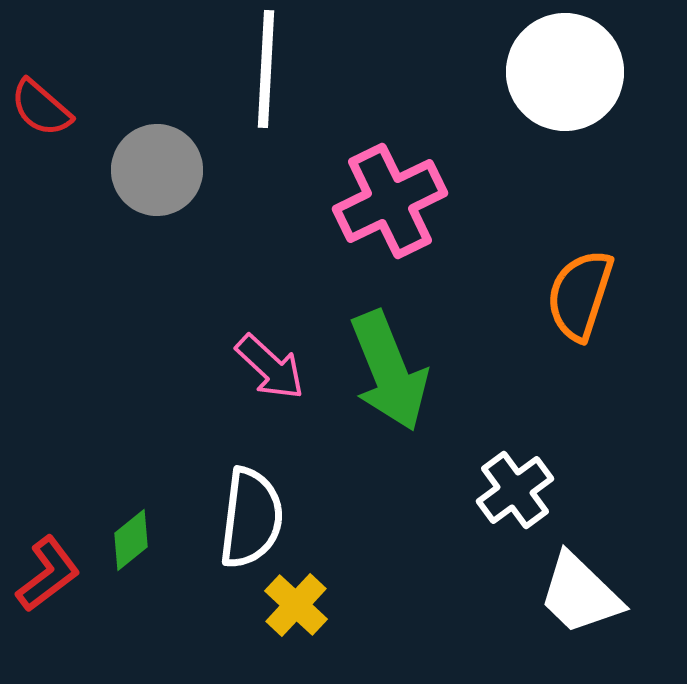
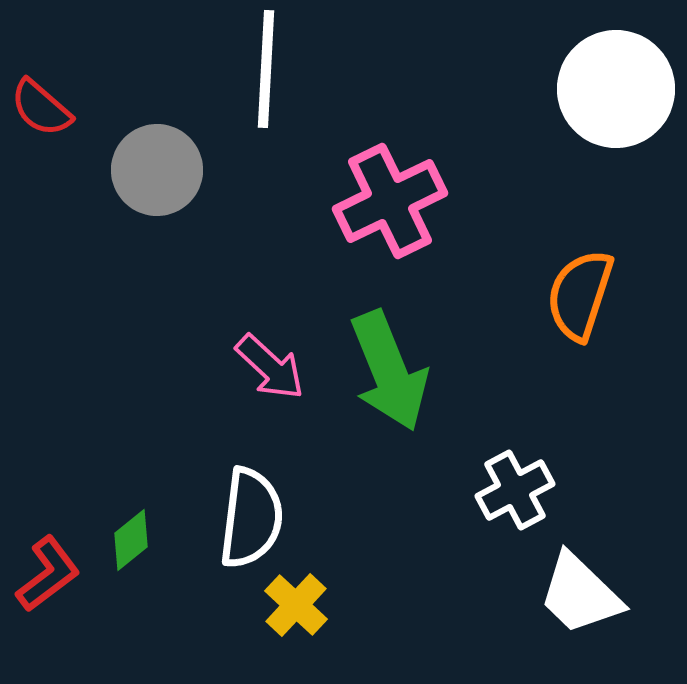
white circle: moved 51 px right, 17 px down
white cross: rotated 8 degrees clockwise
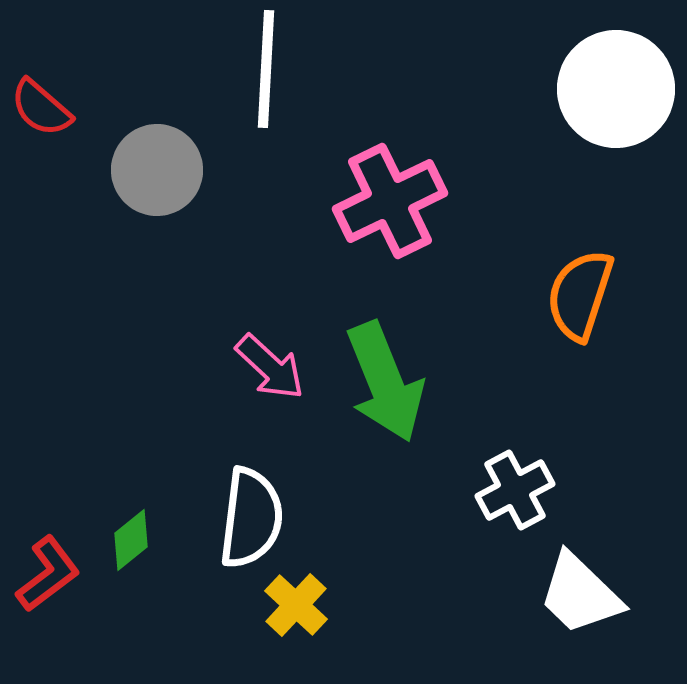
green arrow: moved 4 px left, 11 px down
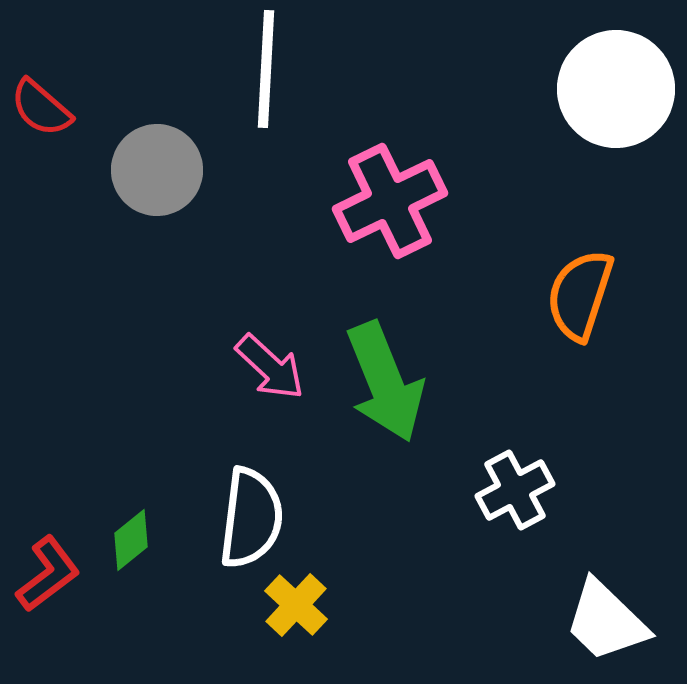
white trapezoid: moved 26 px right, 27 px down
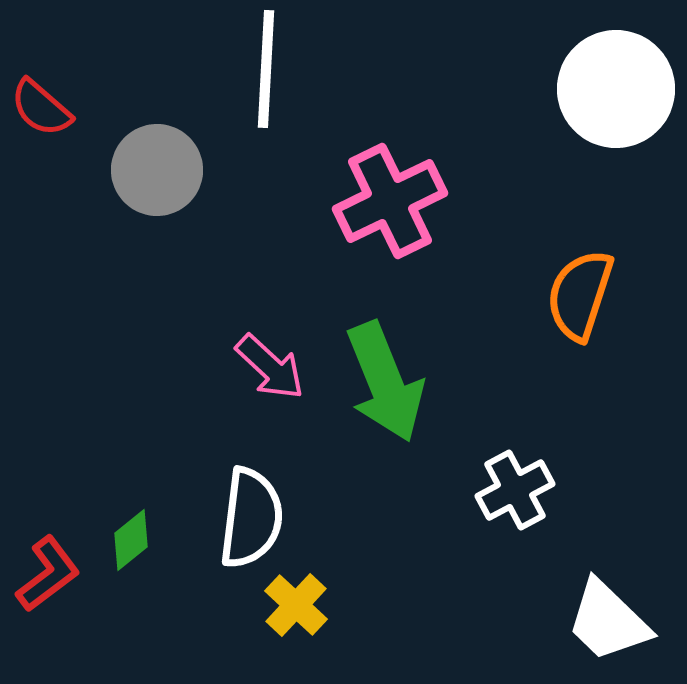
white trapezoid: moved 2 px right
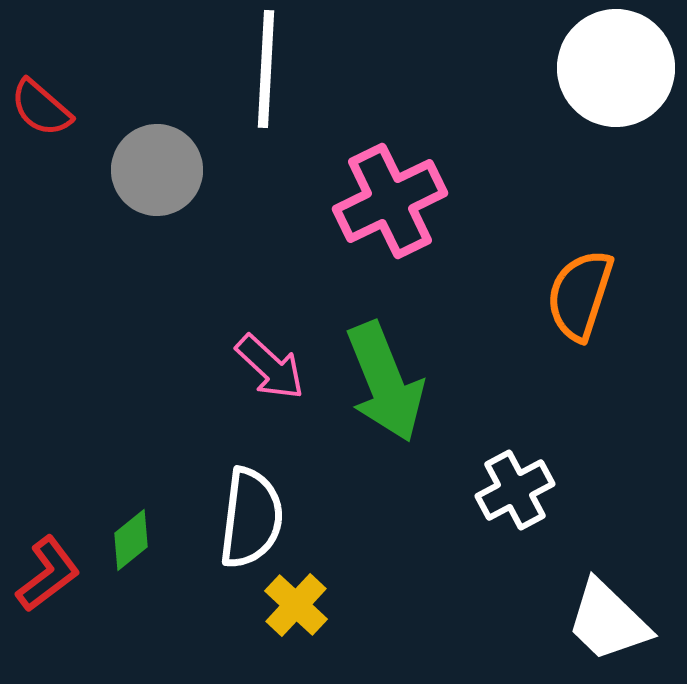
white circle: moved 21 px up
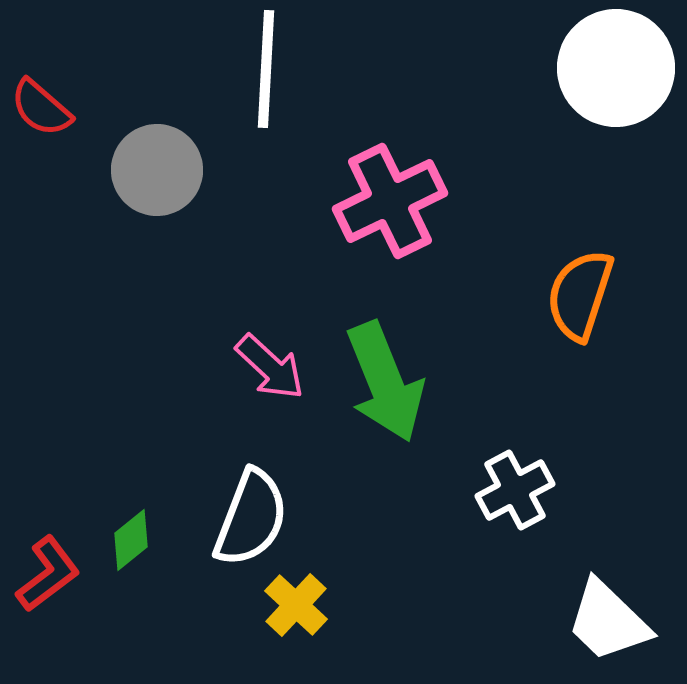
white semicircle: rotated 14 degrees clockwise
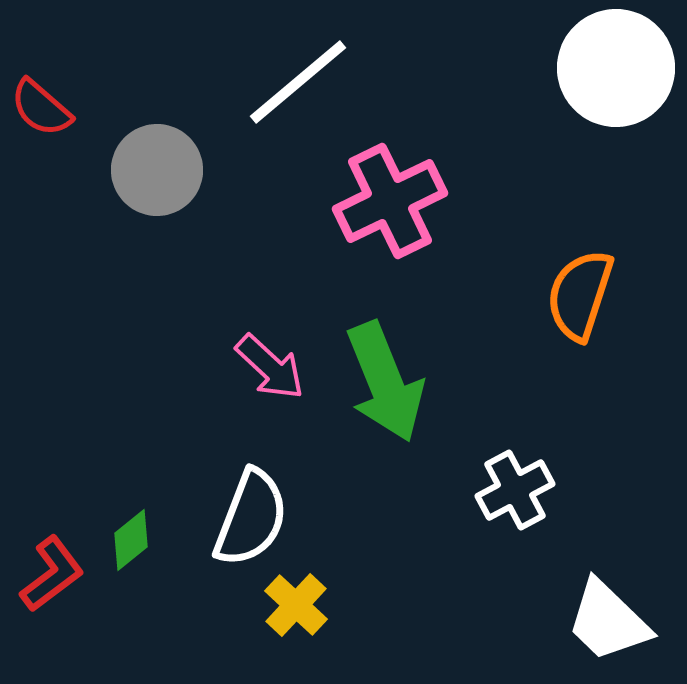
white line: moved 32 px right, 13 px down; rotated 47 degrees clockwise
red L-shape: moved 4 px right
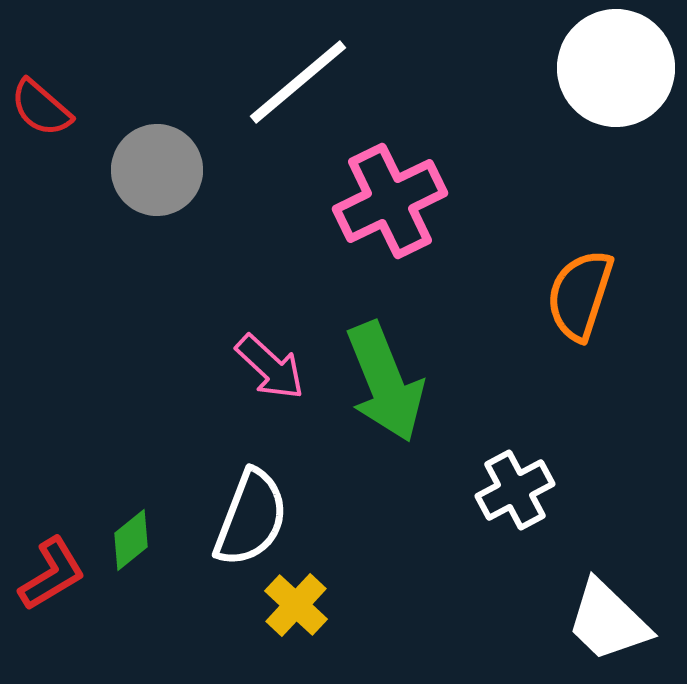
red L-shape: rotated 6 degrees clockwise
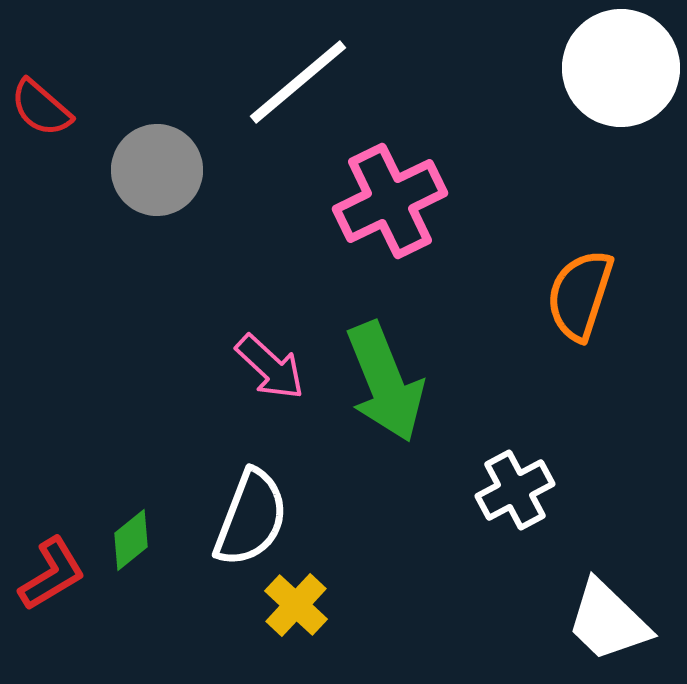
white circle: moved 5 px right
